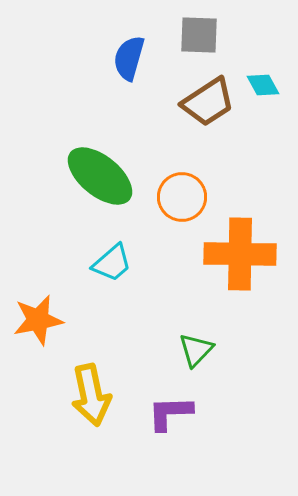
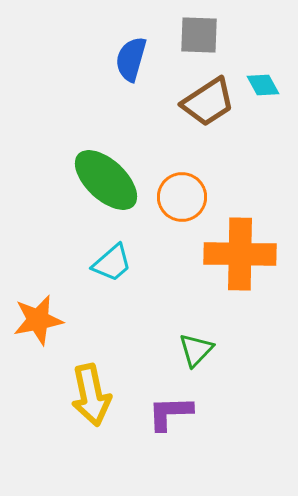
blue semicircle: moved 2 px right, 1 px down
green ellipse: moved 6 px right, 4 px down; rotated 4 degrees clockwise
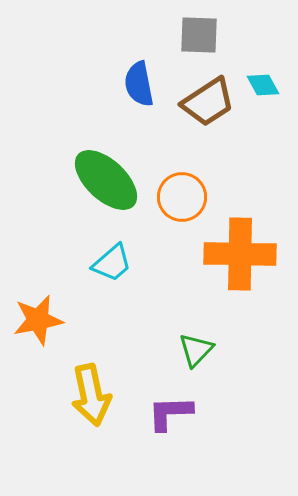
blue semicircle: moved 8 px right, 25 px down; rotated 27 degrees counterclockwise
